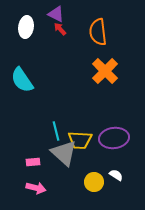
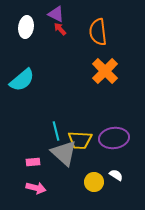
cyan semicircle: rotated 96 degrees counterclockwise
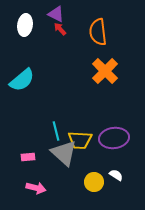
white ellipse: moved 1 px left, 2 px up
pink rectangle: moved 5 px left, 5 px up
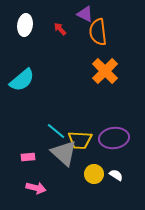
purple triangle: moved 29 px right
cyan line: rotated 36 degrees counterclockwise
yellow circle: moved 8 px up
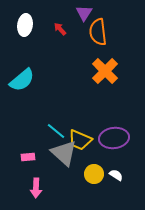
purple triangle: moved 1 px left, 1 px up; rotated 36 degrees clockwise
yellow trapezoid: rotated 20 degrees clockwise
pink arrow: rotated 78 degrees clockwise
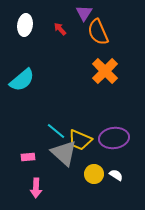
orange semicircle: rotated 16 degrees counterclockwise
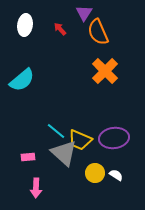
yellow circle: moved 1 px right, 1 px up
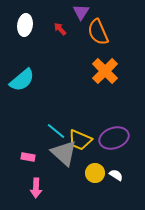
purple triangle: moved 3 px left, 1 px up
purple ellipse: rotated 12 degrees counterclockwise
pink rectangle: rotated 16 degrees clockwise
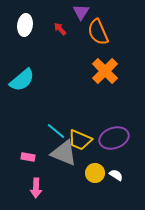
gray triangle: rotated 20 degrees counterclockwise
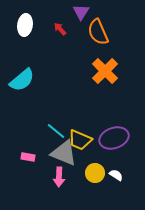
pink arrow: moved 23 px right, 11 px up
